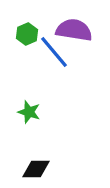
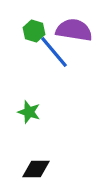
green hexagon: moved 7 px right, 3 px up; rotated 20 degrees counterclockwise
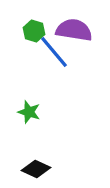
black diamond: rotated 24 degrees clockwise
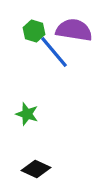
green star: moved 2 px left, 2 px down
